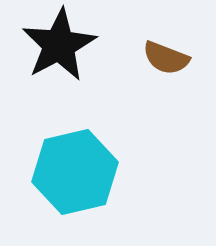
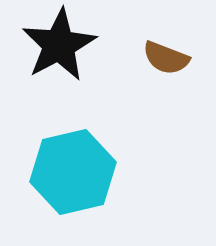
cyan hexagon: moved 2 px left
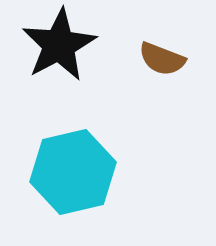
brown semicircle: moved 4 px left, 1 px down
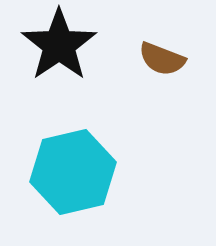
black star: rotated 6 degrees counterclockwise
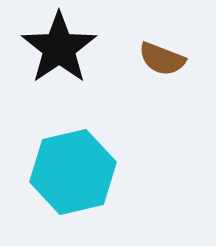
black star: moved 3 px down
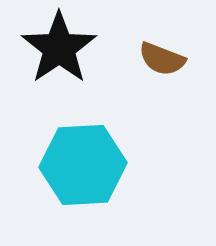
cyan hexagon: moved 10 px right, 7 px up; rotated 10 degrees clockwise
